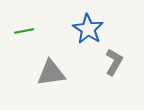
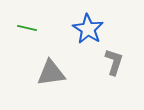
green line: moved 3 px right, 3 px up; rotated 24 degrees clockwise
gray L-shape: rotated 12 degrees counterclockwise
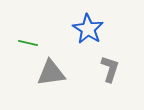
green line: moved 1 px right, 15 px down
gray L-shape: moved 4 px left, 7 px down
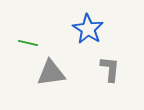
gray L-shape: rotated 12 degrees counterclockwise
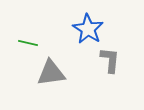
gray L-shape: moved 9 px up
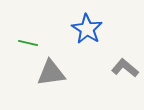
blue star: moved 1 px left
gray L-shape: moved 15 px right, 8 px down; rotated 56 degrees counterclockwise
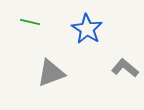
green line: moved 2 px right, 21 px up
gray triangle: rotated 12 degrees counterclockwise
